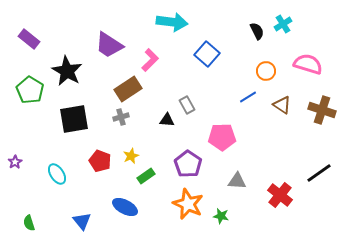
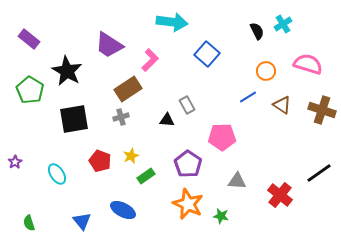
blue ellipse: moved 2 px left, 3 px down
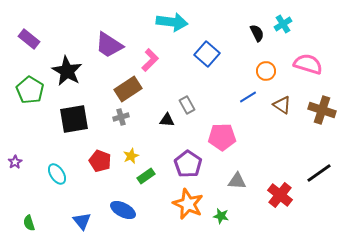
black semicircle: moved 2 px down
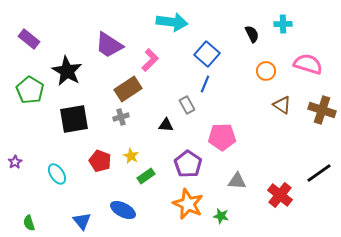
cyan cross: rotated 30 degrees clockwise
black semicircle: moved 5 px left, 1 px down
blue line: moved 43 px left, 13 px up; rotated 36 degrees counterclockwise
black triangle: moved 1 px left, 5 px down
yellow star: rotated 21 degrees counterclockwise
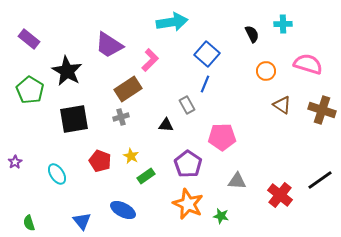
cyan arrow: rotated 16 degrees counterclockwise
black line: moved 1 px right, 7 px down
